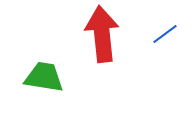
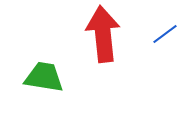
red arrow: moved 1 px right
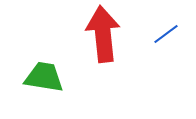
blue line: moved 1 px right
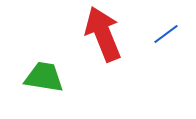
red arrow: rotated 16 degrees counterclockwise
